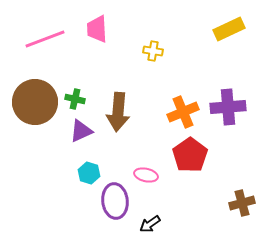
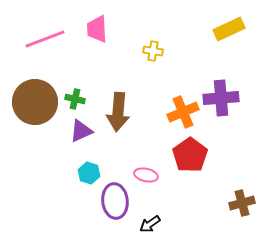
purple cross: moved 7 px left, 9 px up
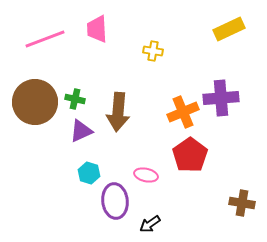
brown cross: rotated 25 degrees clockwise
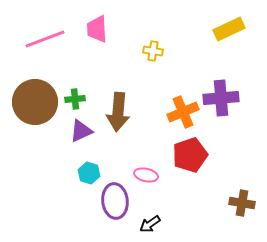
green cross: rotated 18 degrees counterclockwise
red pentagon: rotated 16 degrees clockwise
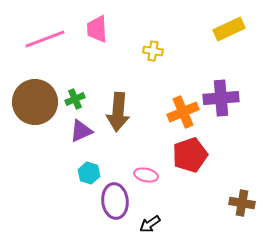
green cross: rotated 18 degrees counterclockwise
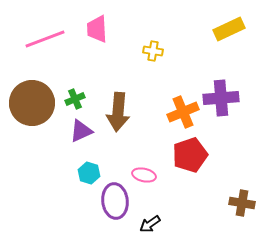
brown circle: moved 3 px left, 1 px down
pink ellipse: moved 2 px left
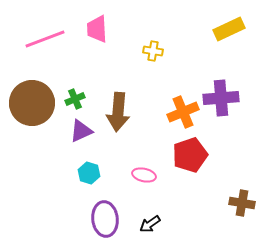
purple ellipse: moved 10 px left, 18 px down
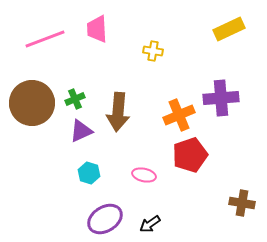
orange cross: moved 4 px left, 3 px down
purple ellipse: rotated 64 degrees clockwise
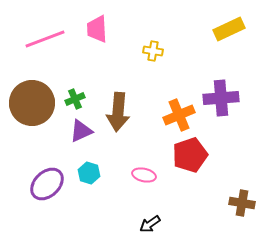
purple ellipse: moved 58 px left, 35 px up; rotated 12 degrees counterclockwise
